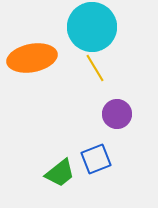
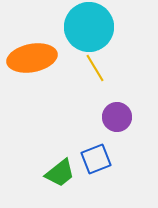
cyan circle: moved 3 px left
purple circle: moved 3 px down
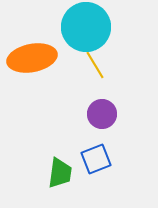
cyan circle: moved 3 px left
yellow line: moved 3 px up
purple circle: moved 15 px left, 3 px up
green trapezoid: rotated 44 degrees counterclockwise
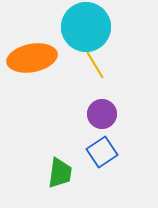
blue square: moved 6 px right, 7 px up; rotated 12 degrees counterclockwise
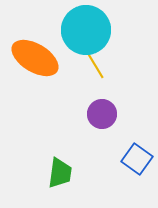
cyan circle: moved 3 px down
orange ellipse: moved 3 px right; rotated 42 degrees clockwise
blue square: moved 35 px right, 7 px down; rotated 20 degrees counterclockwise
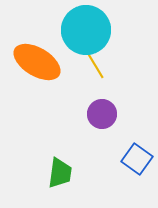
orange ellipse: moved 2 px right, 4 px down
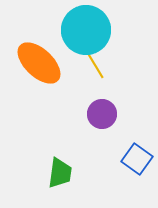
orange ellipse: moved 2 px right, 1 px down; rotated 12 degrees clockwise
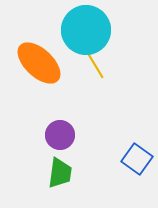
purple circle: moved 42 px left, 21 px down
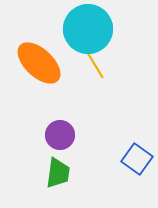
cyan circle: moved 2 px right, 1 px up
green trapezoid: moved 2 px left
